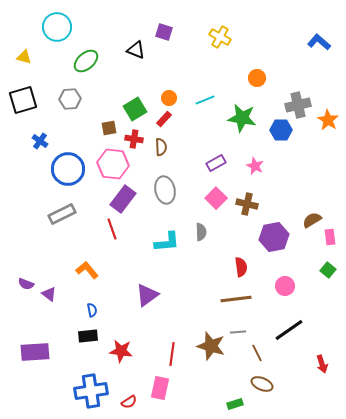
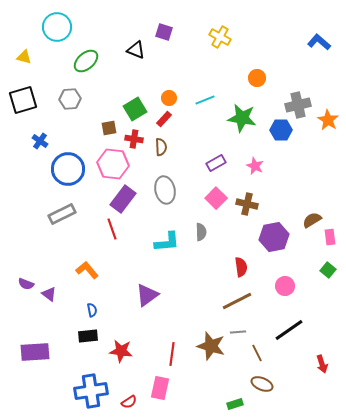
brown line at (236, 299): moved 1 px right, 2 px down; rotated 20 degrees counterclockwise
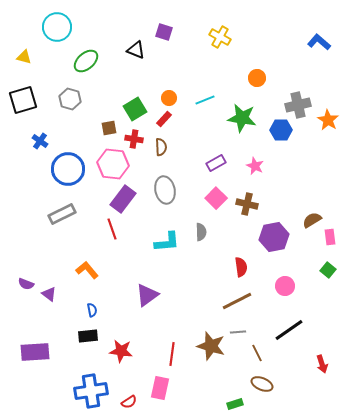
gray hexagon at (70, 99): rotated 20 degrees clockwise
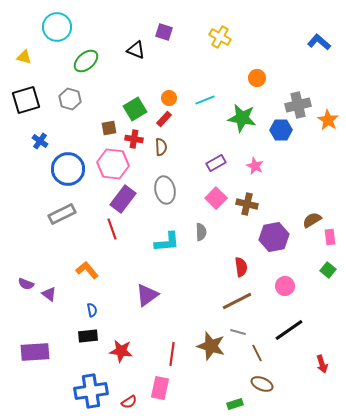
black square at (23, 100): moved 3 px right
gray line at (238, 332): rotated 21 degrees clockwise
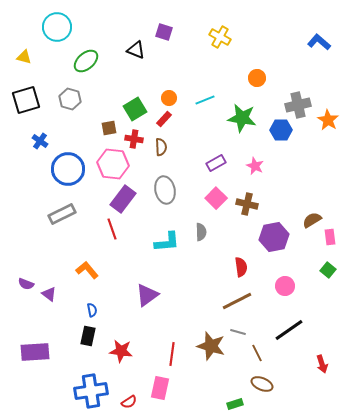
black rectangle at (88, 336): rotated 72 degrees counterclockwise
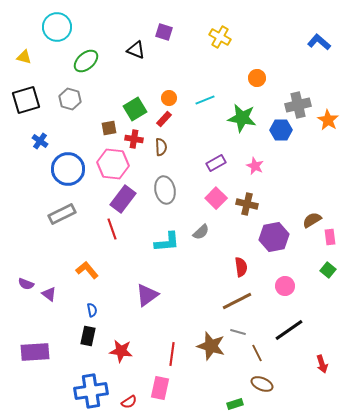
gray semicircle at (201, 232): rotated 48 degrees clockwise
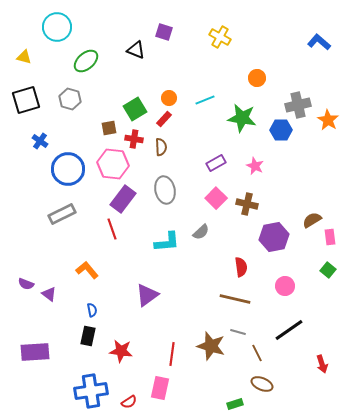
brown line at (237, 301): moved 2 px left, 2 px up; rotated 40 degrees clockwise
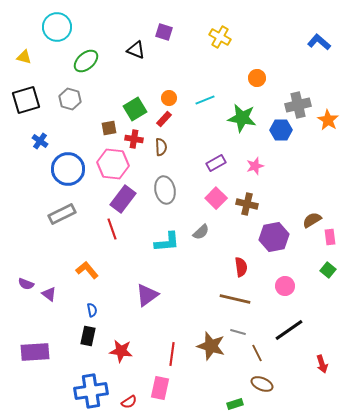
pink star at (255, 166): rotated 30 degrees clockwise
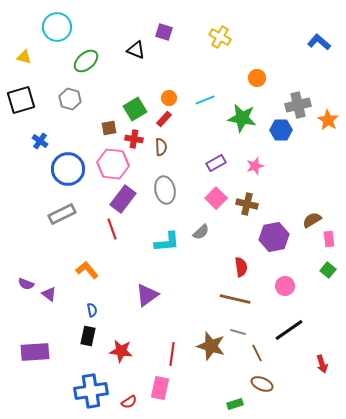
black square at (26, 100): moved 5 px left
pink rectangle at (330, 237): moved 1 px left, 2 px down
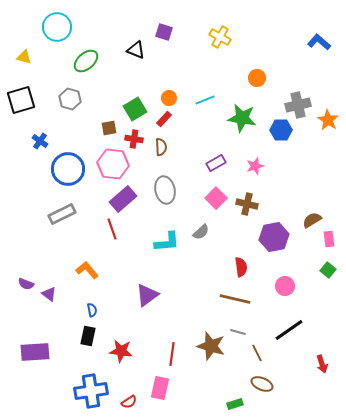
purple rectangle at (123, 199): rotated 12 degrees clockwise
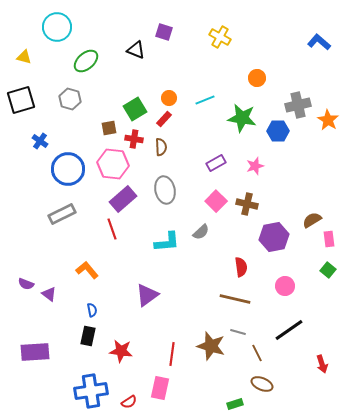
blue hexagon at (281, 130): moved 3 px left, 1 px down
pink square at (216, 198): moved 3 px down
